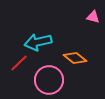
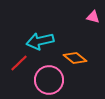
cyan arrow: moved 2 px right, 1 px up
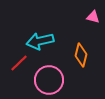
orange diamond: moved 6 px right, 3 px up; rotated 65 degrees clockwise
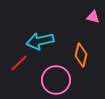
pink circle: moved 7 px right
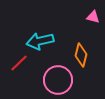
pink circle: moved 2 px right
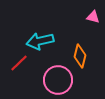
orange diamond: moved 1 px left, 1 px down
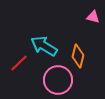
cyan arrow: moved 4 px right, 5 px down; rotated 44 degrees clockwise
orange diamond: moved 2 px left
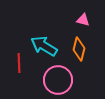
pink triangle: moved 10 px left, 3 px down
orange diamond: moved 1 px right, 7 px up
red line: rotated 48 degrees counterclockwise
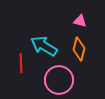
pink triangle: moved 3 px left, 1 px down
red line: moved 2 px right
pink circle: moved 1 px right
